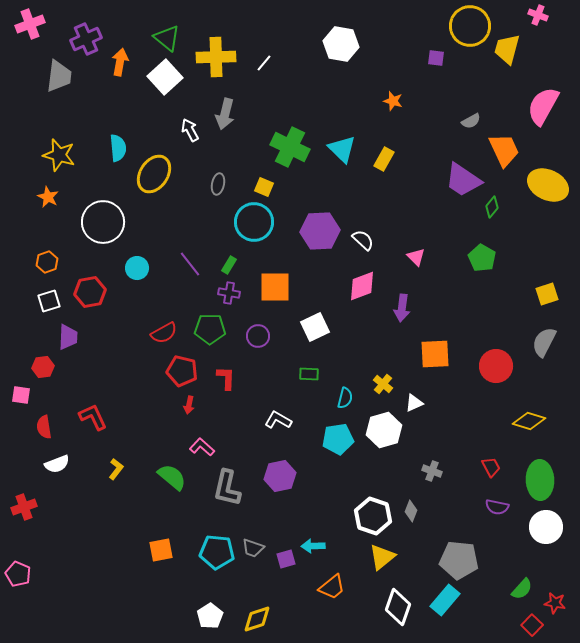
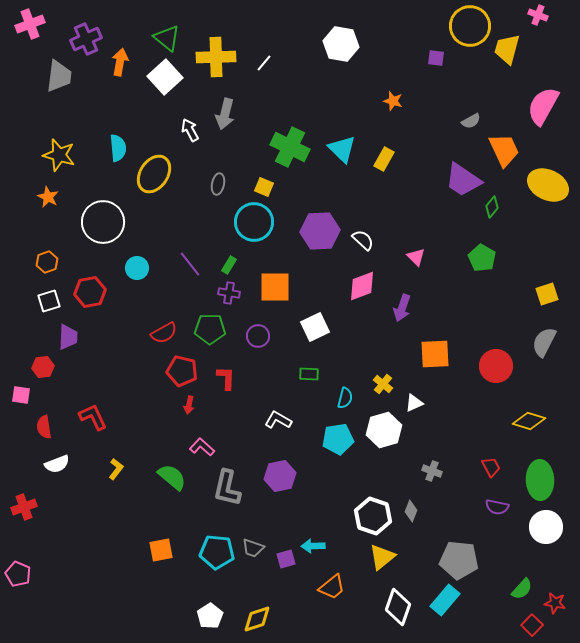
purple arrow at (402, 308): rotated 12 degrees clockwise
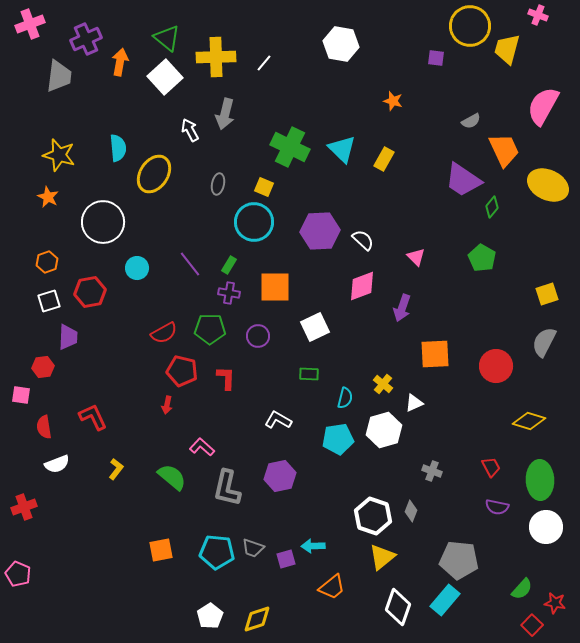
red arrow at (189, 405): moved 22 px left
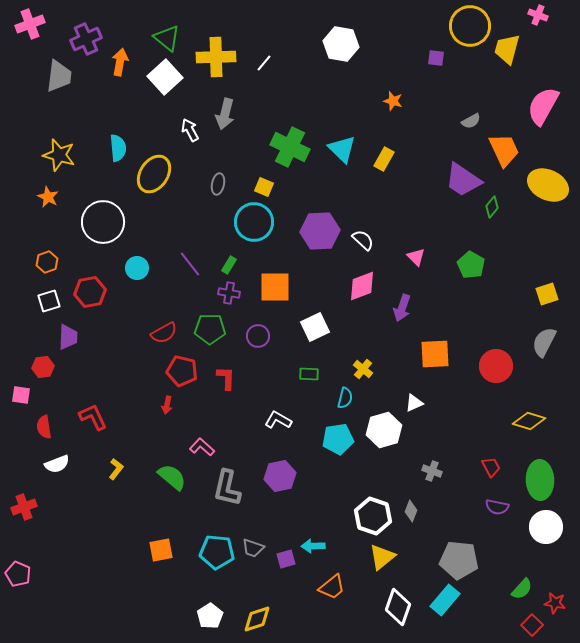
green pentagon at (482, 258): moved 11 px left, 7 px down
yellow cross at (383, 384): moved 20 px left, 15 px up
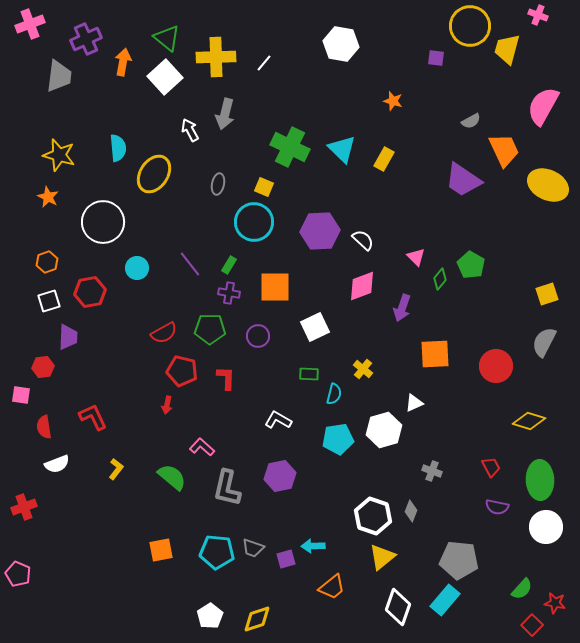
orange arrow at (120, 62): moved 3 px right
green diamond at (492, 207): moved 52 px left, 72 px down
cyan semicircle at (345, 398): moved 11 px left, 4 px up
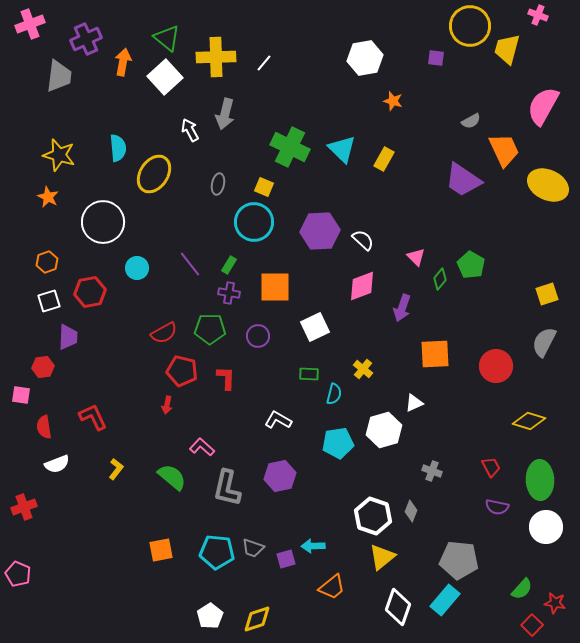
white hexagon at (341, 44): moved 24 px right, 14 px down; rotated 20 degrees counterclockwise
cyan pentagon at (338, 439): moved 4 px down
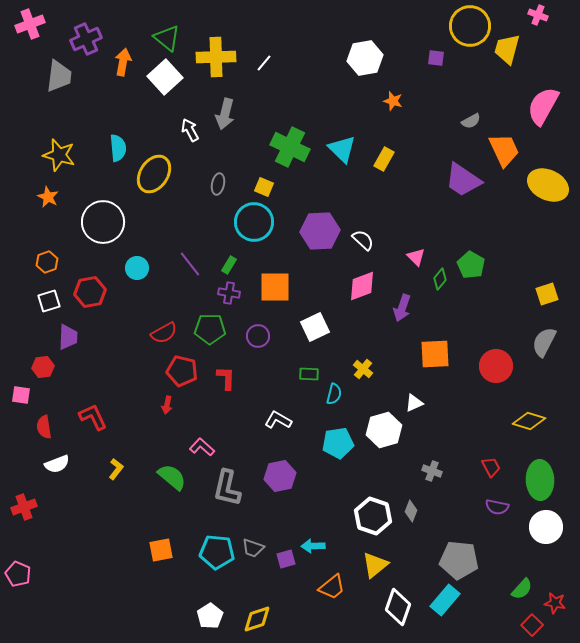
yellow triangle at (382, 557): moved 7 px left, 8 px down
